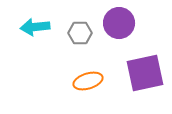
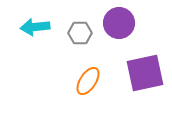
orange ellipse: rotated 40 degrees counterclockwise
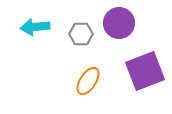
gray hexagon: moved 1 px right, 1 px down
purple square: moved 2 px up; rotated 9 degrees counterclockwise
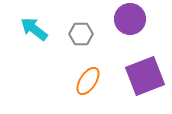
purple circle: moved 11 px right, 4 px up
cyan arrow: moved 1 px left, 2 px down; rotated 44 degrees clockwise
purple square: moved 5 px down
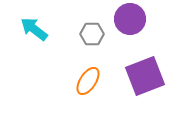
gray hexagon: moved 11 px right
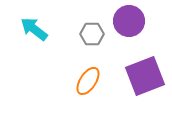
purple circle: moved 1 px left, 2 px down
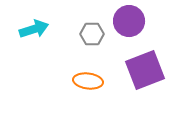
cyan arrow: rotated 124 degrees clockwise
purple square: moved 6 px up
orange ellipse: rotated 64 degrees clockwise
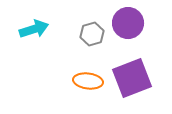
purple circle: moved 1 px left, 2 px down
gray hexagon: rotated 15 degrees counterclockwise
purple square: moved 13 px left, 8 px down
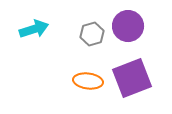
purple circle: moved 3 px down
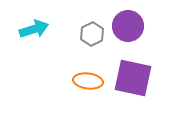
gray hexagon: rotated 10 degrees counterclockwise
purple square: moved 1 px right; rotated 33 degrees clockwise
